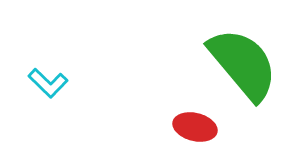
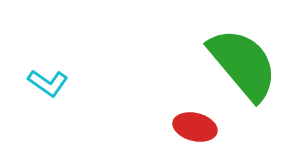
cyan L-shape: rotated 9 degrees counterclockwise
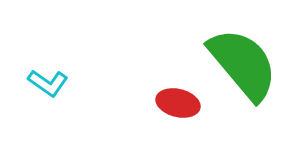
red ellipse: moved 17 px left, 24 px up
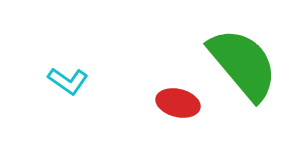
cyan L-shape: moved 20 px right, 2 px up
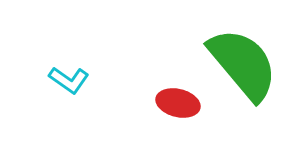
cyan L-shape: moved 1 px right, 1 px up
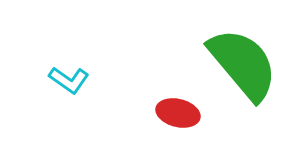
red ellipse: moved 10 px down
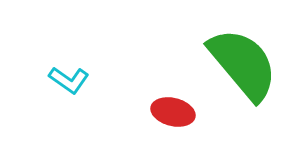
red ellipse: moved 5 px left, 1 px up
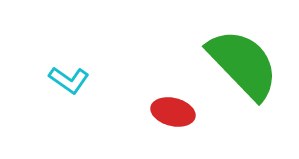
green semicircle: rotated 4 degrees counterclockwise
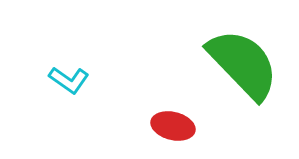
red ellipse: moved 14 px down
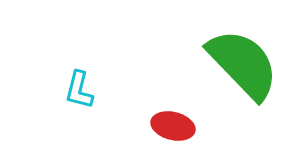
cyan L-shape: moved 10 px right, 10 px down; rotated 69 degrees clockwise
